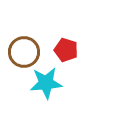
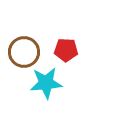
red pentagon: rotated 15 degrees counterclockwise
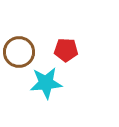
brown circle: moved 5 px left
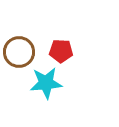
red pentagon: moved 5 px left, 1 px down
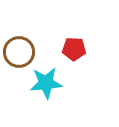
red pentagon: moved 13 px right, 2 px up
